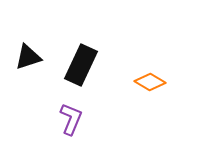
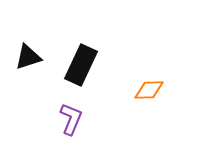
orange diamond: moved 1 px left, 8 px down; rotated 32 degrees counterclockwise
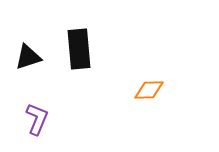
black rectangle: moved 2 px left, 16 px up; rotated 30 degrees counterclockwise
purple L-shape: moved 34 px left
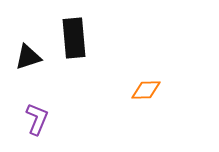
black rectangle: moved 5 px left, 11 px up
orange diamond: moved 3 px left
